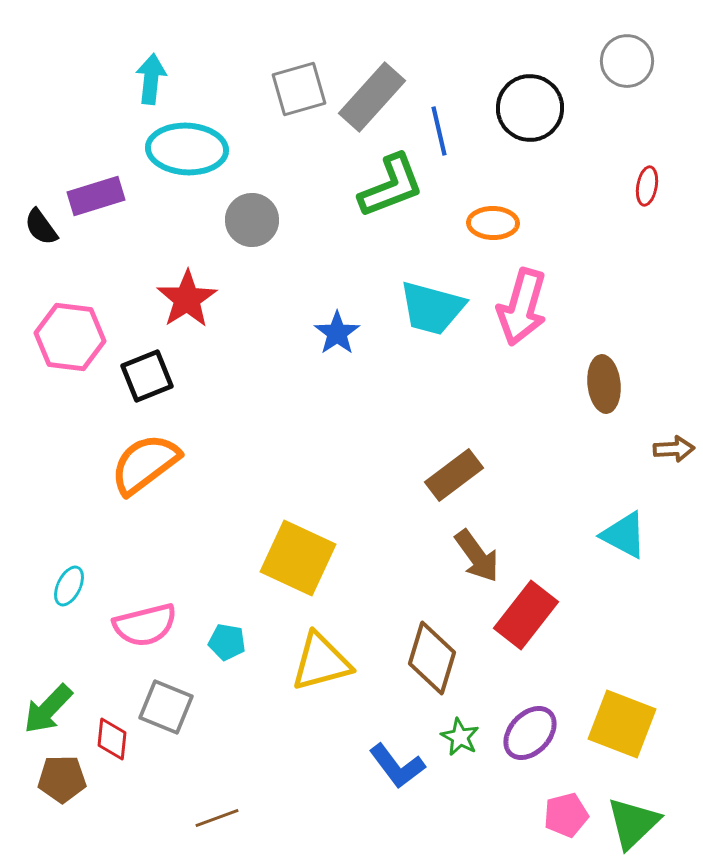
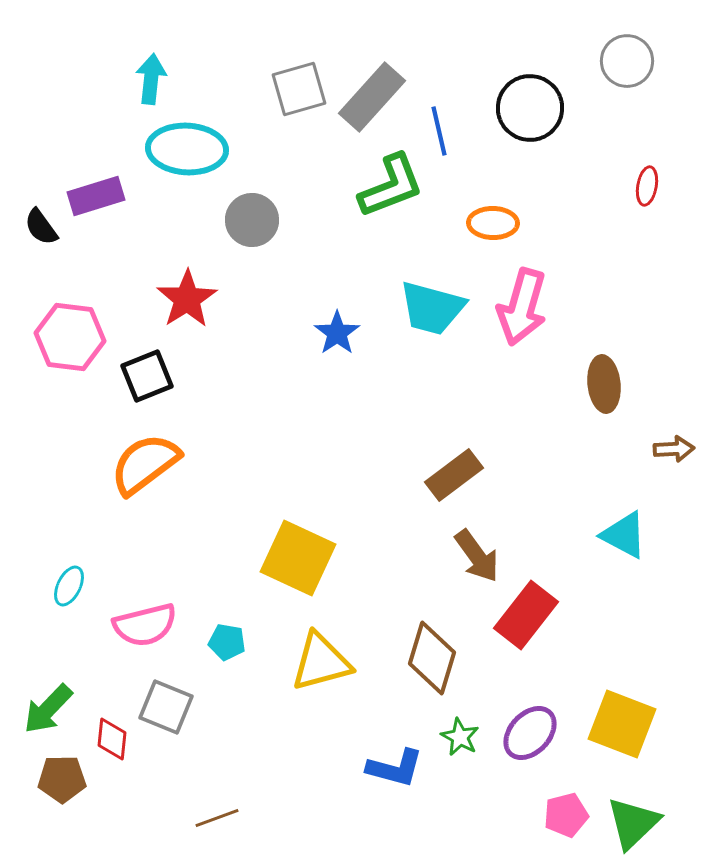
blue L-shape at (397, 766): moved 2 px left, 2 px down; rotated 38 degrees counterclockwise
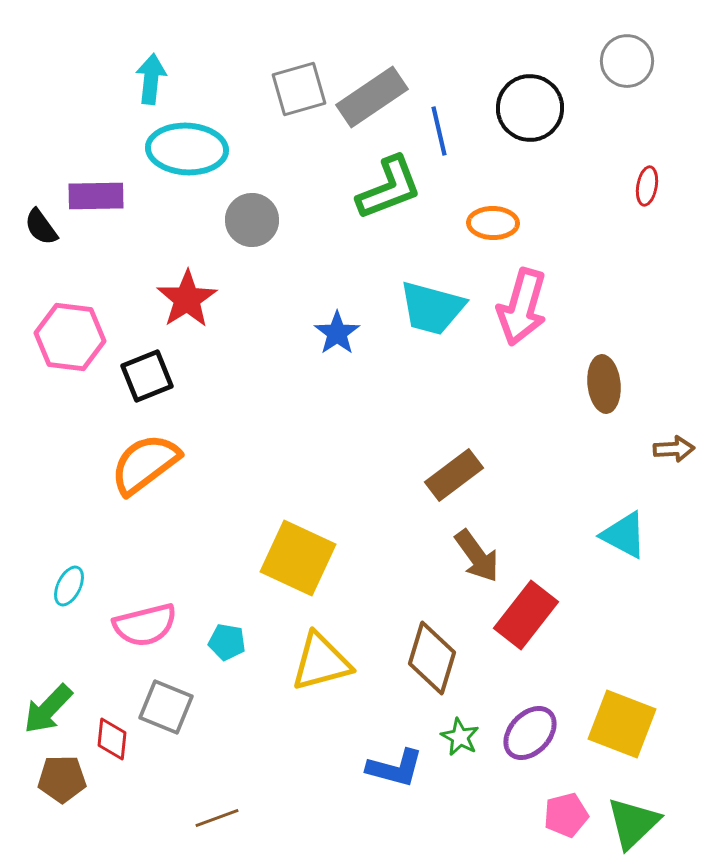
gray rectangle at (372, 97): rotated 14 degrees clockwise
green L-shape at (391, 186): moved 2 px left, 2 px down
purple rectangle at (96, 196): rotated 16 degrees clockwise
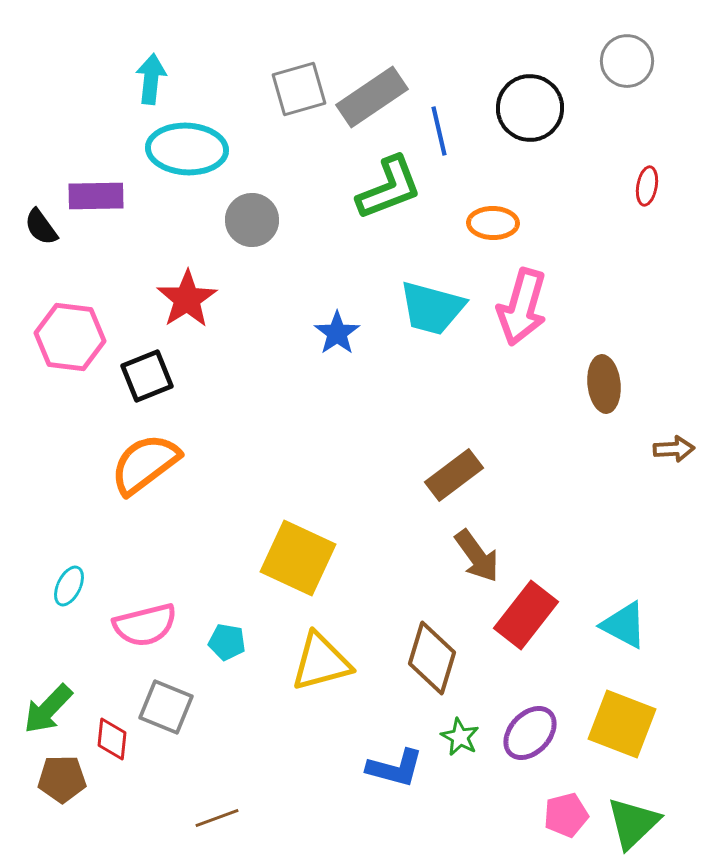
cyan triangle at (624, 535): moved 90 px down
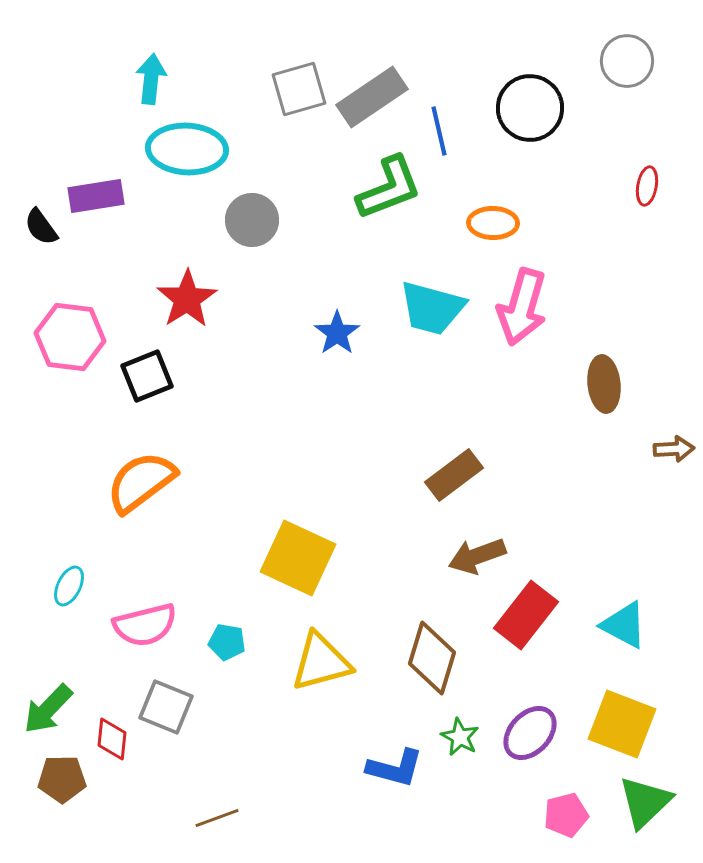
purple rectangle at (96, 196): rotated 8 degrees counterclockwise
orange semicircle at (145, 464): moved 4 px left, 18 px down
brown arrow at (477, 556): rotated 106 degrees clockwise
green triangle at (633, 823): moved 12 px right, 21 px up
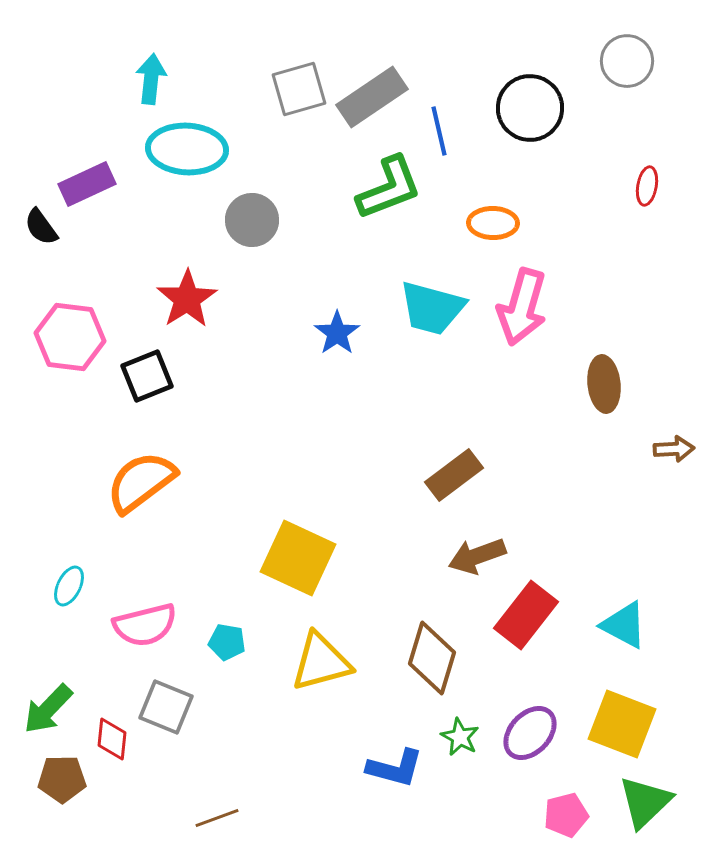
purple rectangle at (96, 196): moved 9 px left, 12 px up; rotated 16 degrees counterclockwise
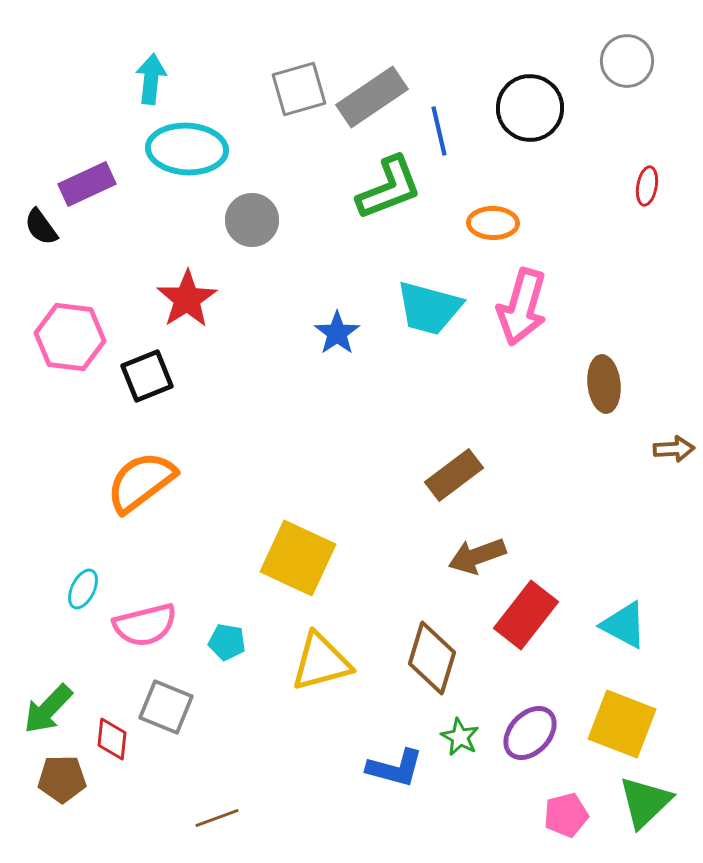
cyan trapezoid at (432, 308): moved 3 px left
cyan ellipse at (69, 586): moved 14 px right, 3 px down
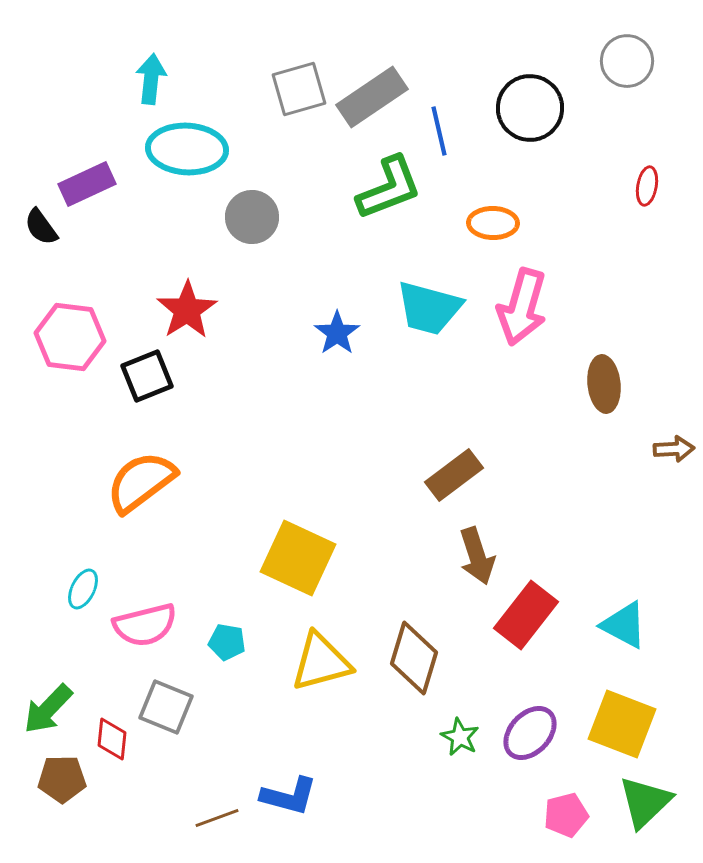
gray circle at (252, 220): moved 3 px up
red star at (187, 299): moved 11 px down
brown arrow at (477, 556): rotated 88 degrees counterclockwise
brown diamond at (432, 658): moved 18 px left
blue L-shape at (395, 768): moved 106 px left, 28 px down
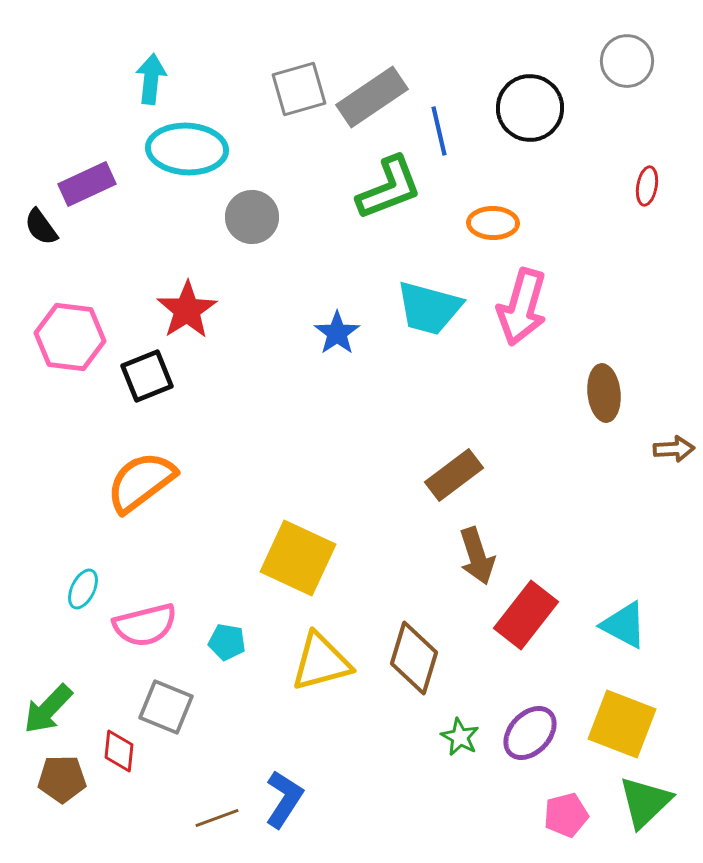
brown ellipse at (604, 384): moved 9 px down
red diamond at (112, 739): moved 7 px right, 12 px down
blue L-shape at (289, 796): moved 5 px left, 3 px down; rotated 72 degrees counterclockwise
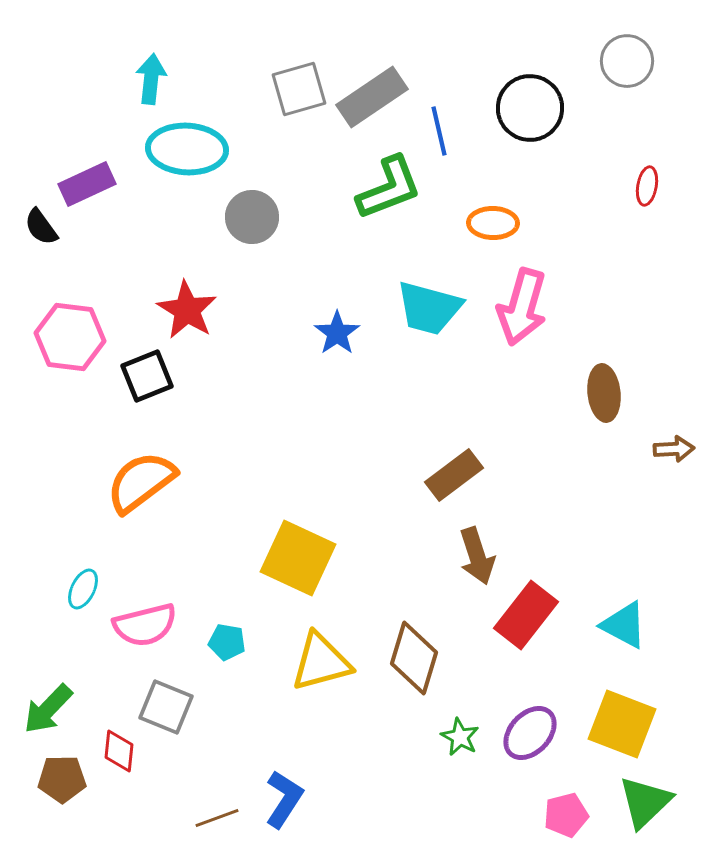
red star at (187, 310): rotated 8 degrees counterclockwise
